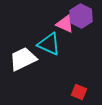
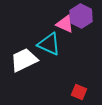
white trapezoid: moved 1 px right, 1 px down
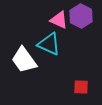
pink triangle: moved 6 px left, 4 px up
white trapezoid: rotated 100 degrees counterclockwise
red square: moved 2 px right, 5 px up; rotated 21 degrees counterclockwise
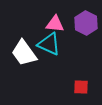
purple hexagon: moved 5 px right, 7 px down
pink triangle: moved 4 px left, 4 px down; rotated 18 degrees counterclockwise
white trapezoid: moved 7 px up
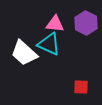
white trapezoid: rotated 12 degrees counterclockwise
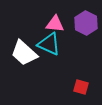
red square: rotated 14 degrees clockwise
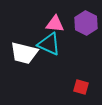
white trapezoid: rotated 28 degrees counterclockwise
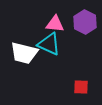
purple hexagon: moved 1 px left, 1 px up
red square: rotated 14 degrees counterclockwise
